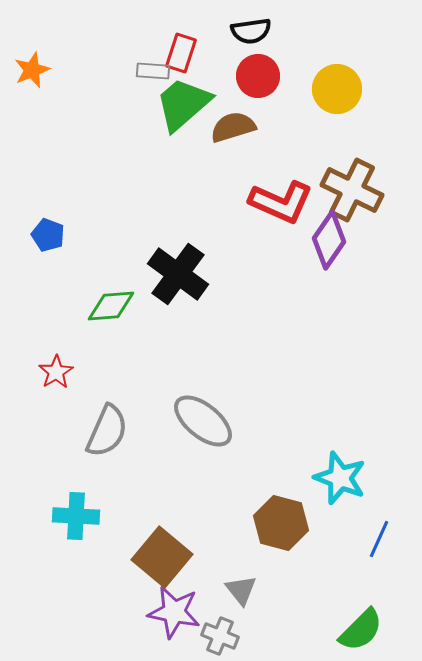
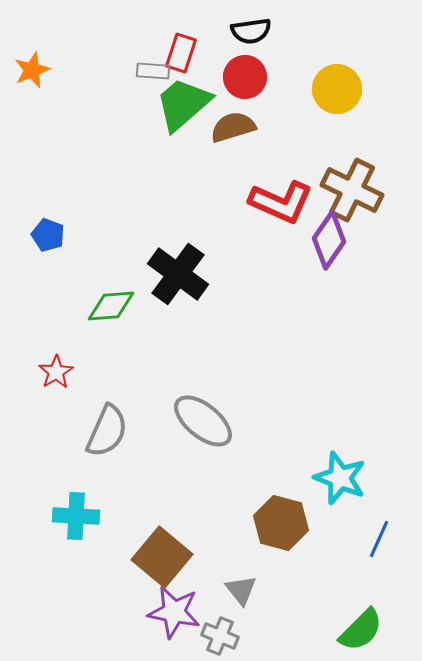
red circle: moved 13 px left, 1 px down
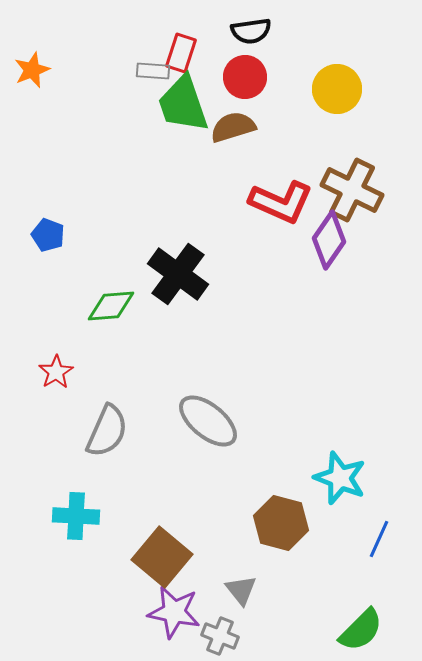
green trapezoid: rotated 68 degrees counterclockwise
gray ellipse: moved 5 px right
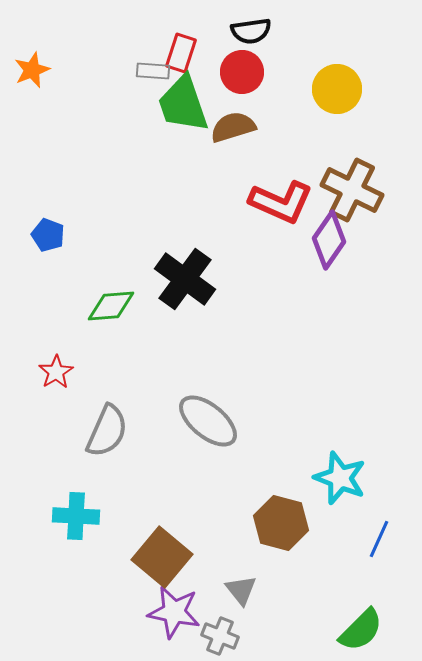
red circle: moved 3 px left, 5 px up
black cross: moved 7 px right, 5 px down
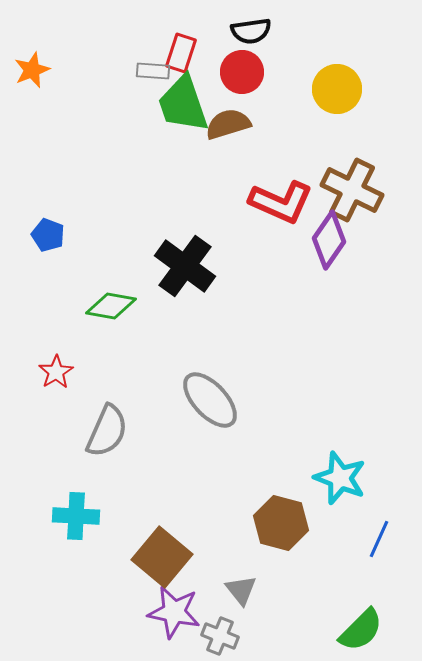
brown semicircle: moved 5 px left, 3 px up
black cross: moved 13 px up
green diamond: rotated 15 degrees clockwise
gray ellipse: moved 2 px right, 21 px up; rotated 8 degrees clockwise
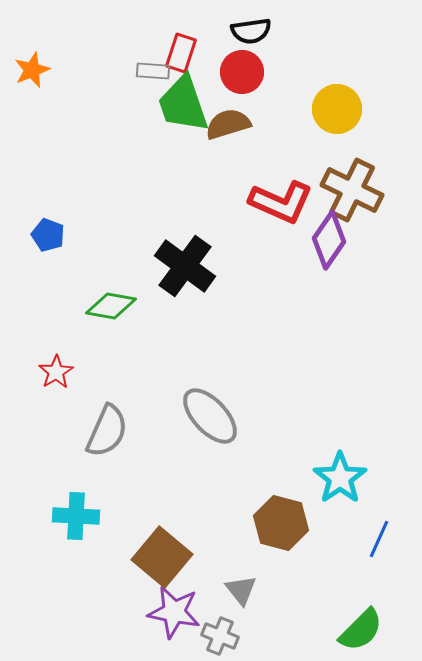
yellow circle: moved 20 px down
gray ellipse: moved 16 px down
cyan star: rotated 16 degrees clockwise
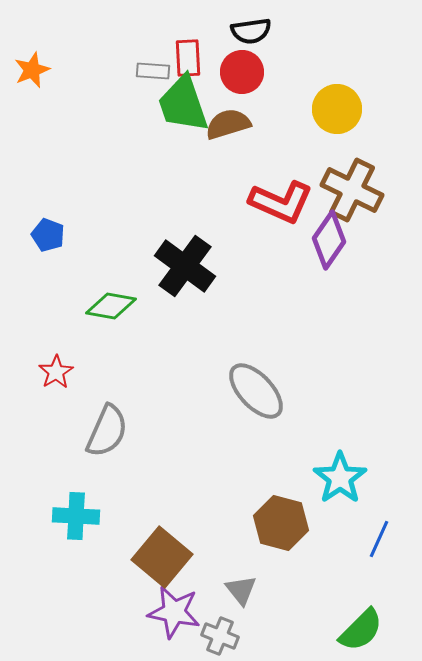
red rectangle: moved 7 px right, 5 px down; rotated 21 degrees counterclockwise
gray ellipse: moved 46 px right, 25 px up
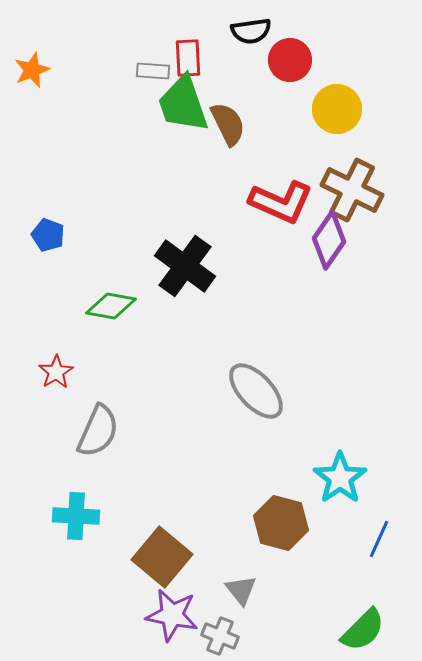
red circle: moved 48 px right, 12 px up
brown semicircle: rotated 81 degrees clockwise
gray semicircle: moved 9 px left
purple star: moved 2 px left, 3 px down
green semicircle: moved 2 px right
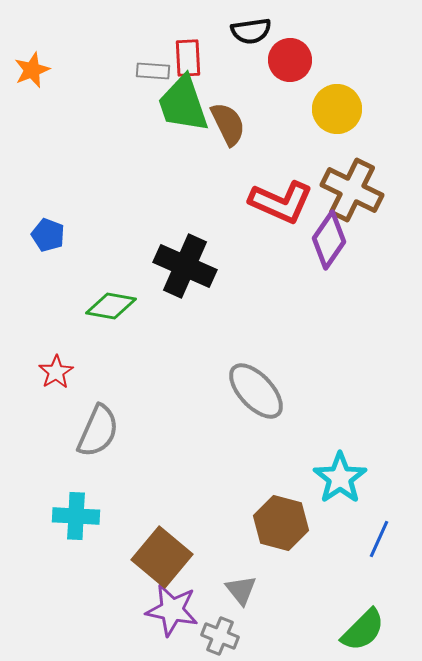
black cross: rotated 12 degrees counterclockwise
purple star: moved 5 px up
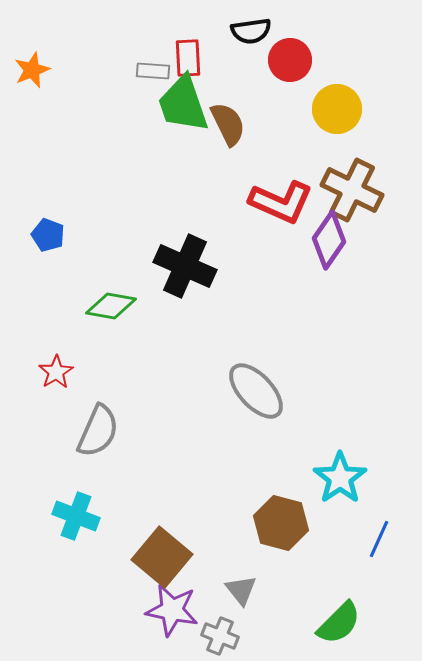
cyan cross: rotated 18 degrees clockwise
green semicircle: moved 24 px left, 7 px up
